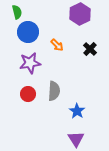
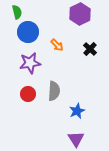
blue star: rotated 14 degrees clockwise
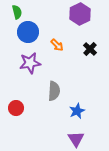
red circle: moved 12 px left, 14 px down
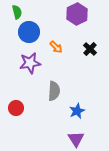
purple hexagon: moved 3 px left
blue circle: moved 1 px right
orange arrow: moved 1 px left, 2 px down
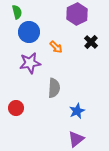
black cross: moved 1 px right, 7 px up
gray semicircle: moved 3 px up
purple triangle: rotated 24 degrees clockwise
